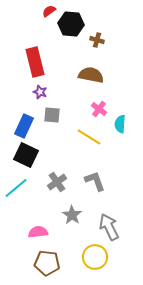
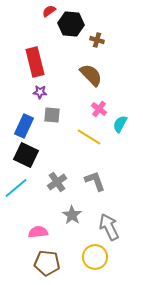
brown semicircle: rotated 35 degrees clockwise
purple star: rotated 16 degrees counterclockwise
cyan semicircle: rotated 24 degrees clockwise
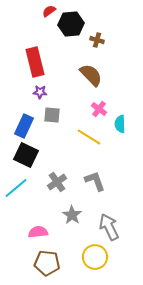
black hexagon: rotated 10 degrees counterclockwise
cyan semicircle: rotated 30 degrees counterclockwise
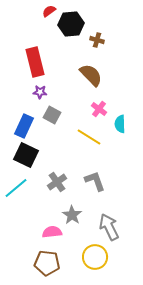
gray square: rotated 24 degrees clockwise
pink semicircle: moved 14 px right
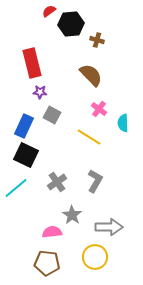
red rectangle: moved 3 px left, 1 px down
cyan semicircle: moved 3 px right, 1 px up
gray L-shape: rotated 50 degrees clockwise
gray arrow: rotated 116 degrees clockwise
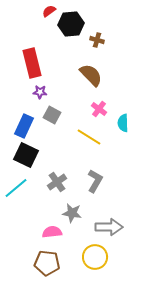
gray star: moved 2 px up; rotated 24 degrees counterclockwise
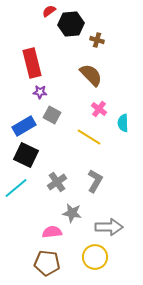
blue rectangle: rotated 35 degrees clockwise
